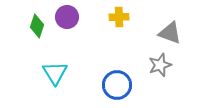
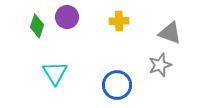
yellow cross: moved 4 px down
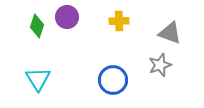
cyan triangle: moved 17 px left, 6 px down
blue circle: moved 4 px left, 5 px up
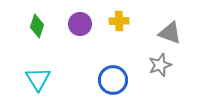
purple circle: moved 13 px right, 7 px down
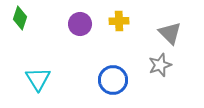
green diamond: moved 17 px left, 8 px up
gray triangle: rotated 25 degrees clockwise
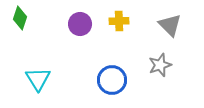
gray triangle: moved 8 px up
blue circle: moved 1 px left
